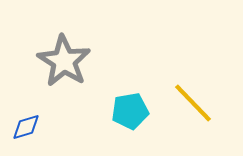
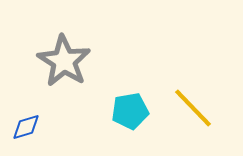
yellow line: moved 5 px down
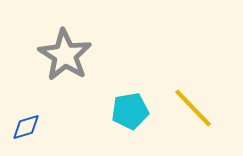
gray star: moved 1 px right, 6 px up
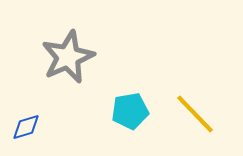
gray star: moved 3 px right, 2 px down; rotated 16 degrees clockwise
yellow line: moved 2 px right, 6 px down
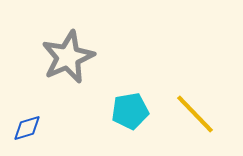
blue diamond: moved 1 px right, 1 px down
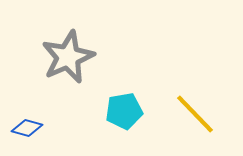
cyan pentagon: moved 6 px left
blue diamond: rotated 32 degrees clockwise
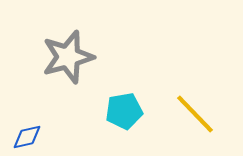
gray star: rotated 8 degrees clockwise
blue diamond: moved 9 px down; rotated 28 degrees counterclockwise
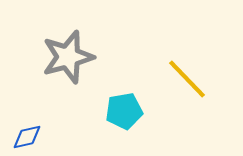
yellow line: moved 8 px left, 35 px up
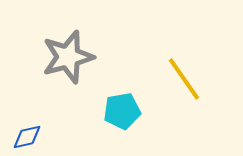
yellow line: moved 3 px left; rotated 9 degrees clockwise
cyan pentagon: moved 2 px left
